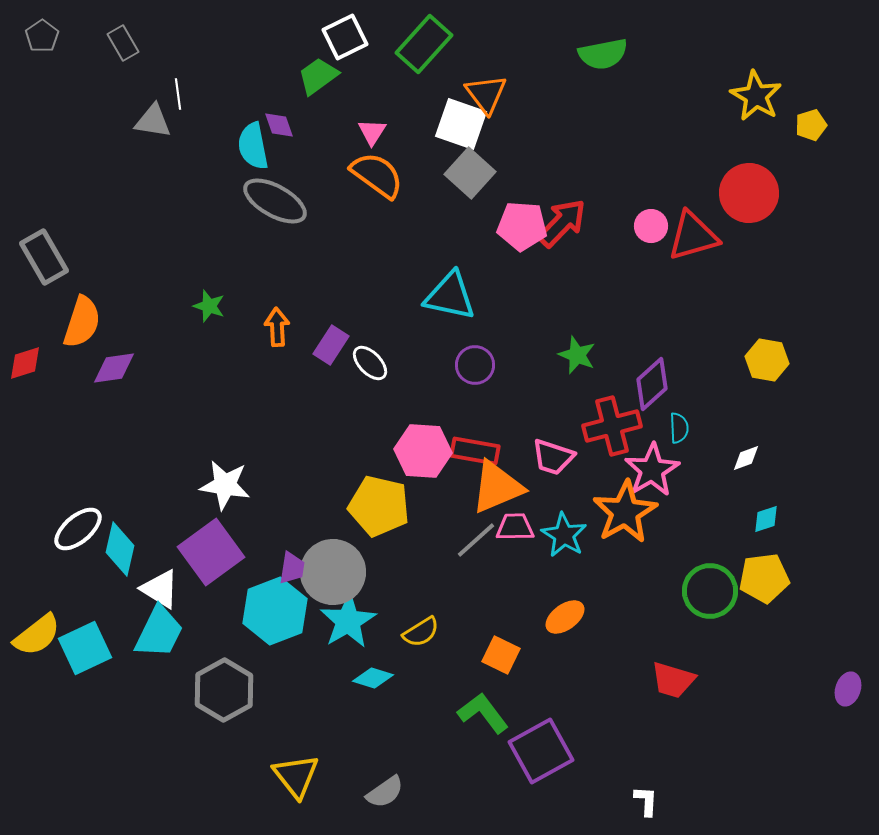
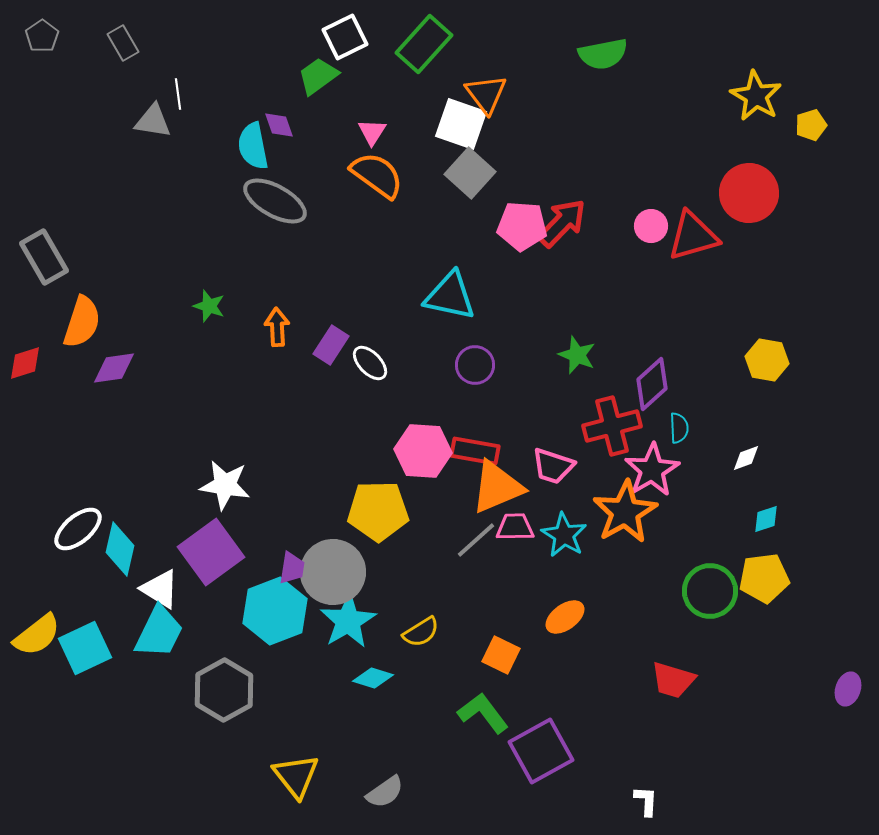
pink trapezoid at (553, 457): moved 9 px down
yellow pentagon at (379, 506): moved 1 px left, 5 px down; rotated 14 degrees counterclockwise
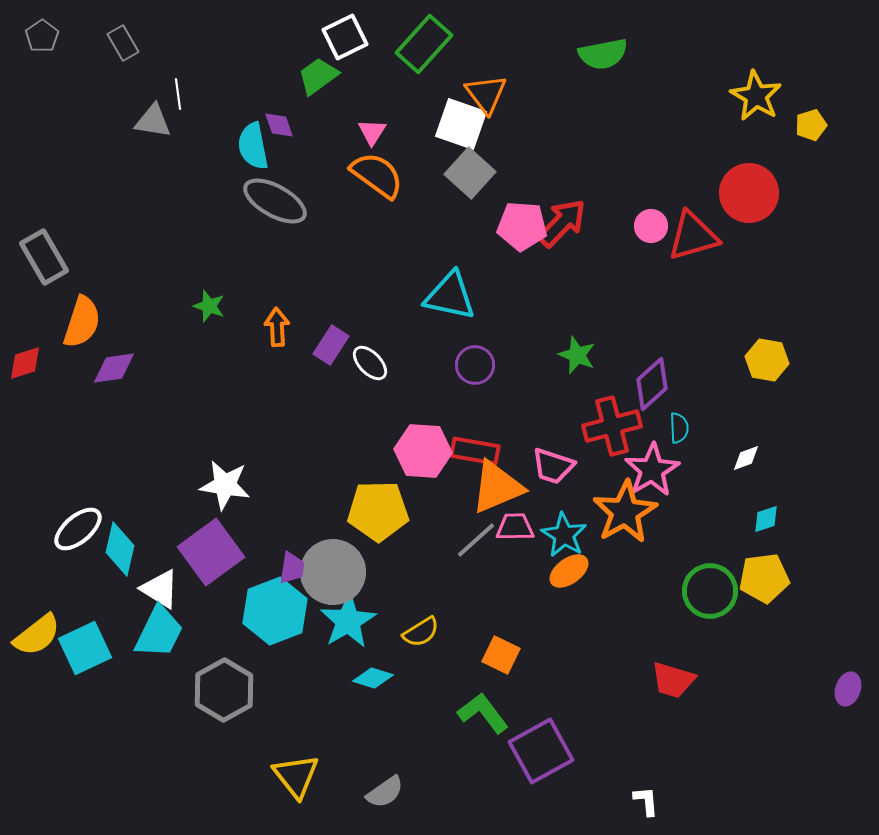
orange ellipse at (565, 617): moved 4 px right, 46 px up
white L-shape at (646, 801): rotated 8 degrees counterclockwise
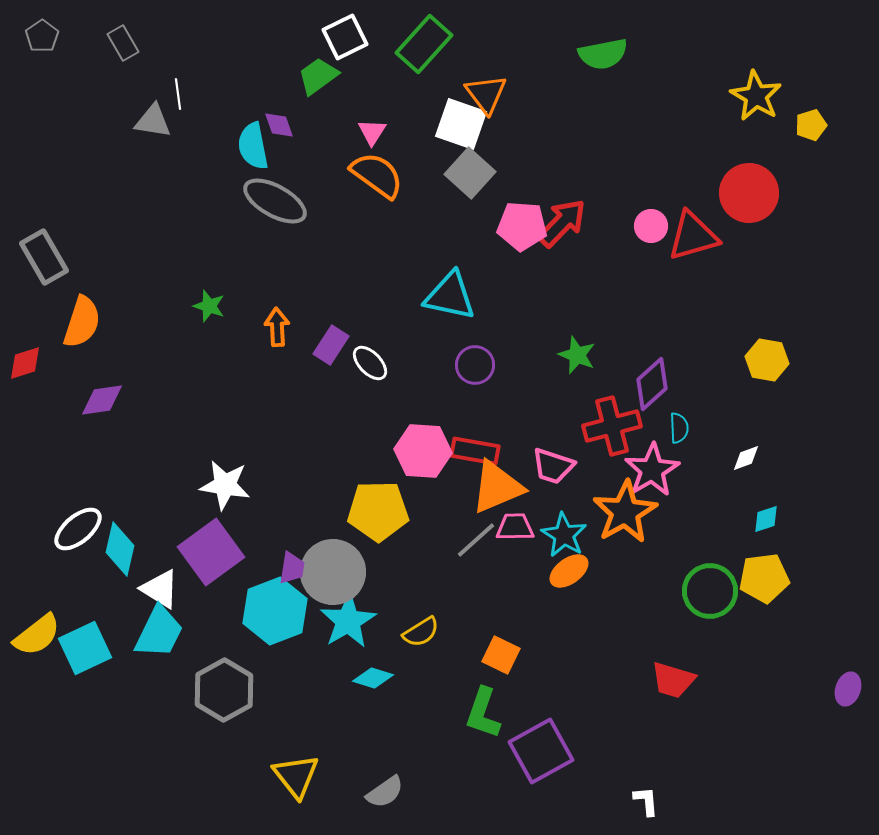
purple diamond at (114, 368): moved 12 px left, 32 px down
green L-shape at (483, 713): rotated 124 degrees counterclockwise
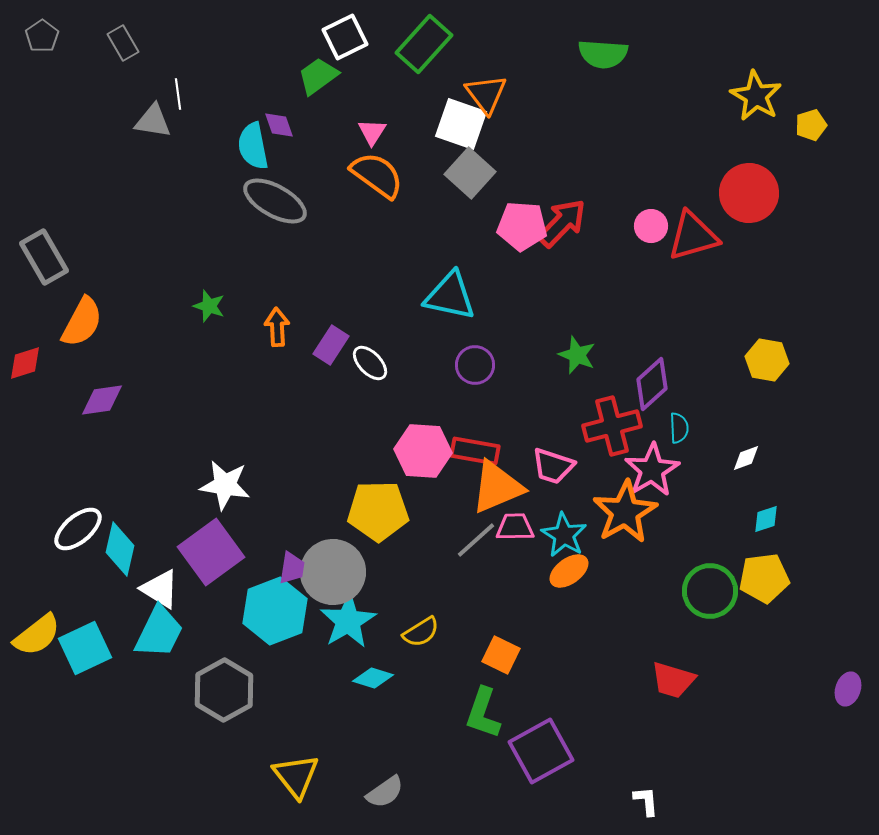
green semicircle at (603, 54): rotated 15 degrees clockwise
orange semicircle at (82, 322): rotated 10 degrees clockwise
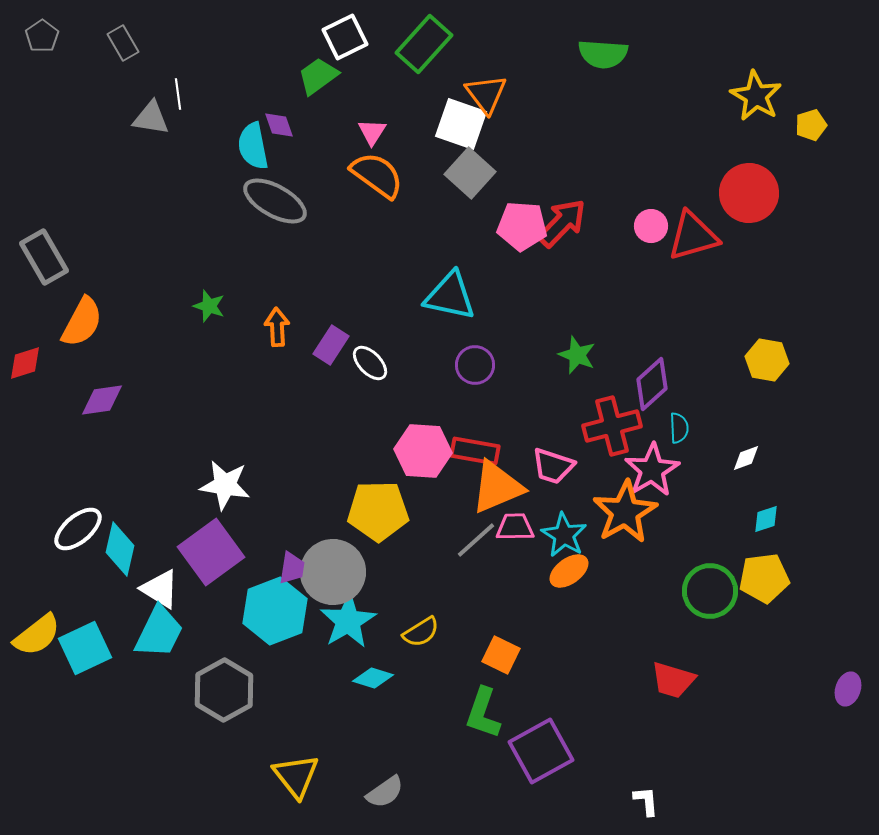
gray triangle at (153, 121): moved 2 px left, 3 px up
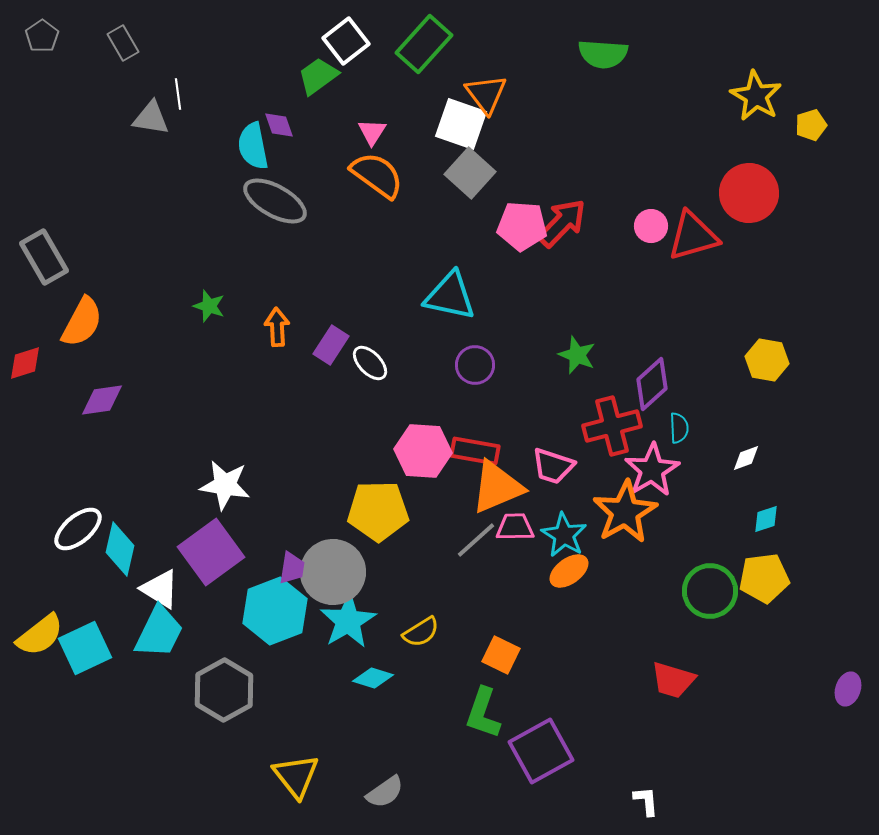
white square at (345, 37): moved 1 px right, 4 px down; rotated 12 degrees counterclockwise
yellow semicircle at (37, 635): moved 3 px right
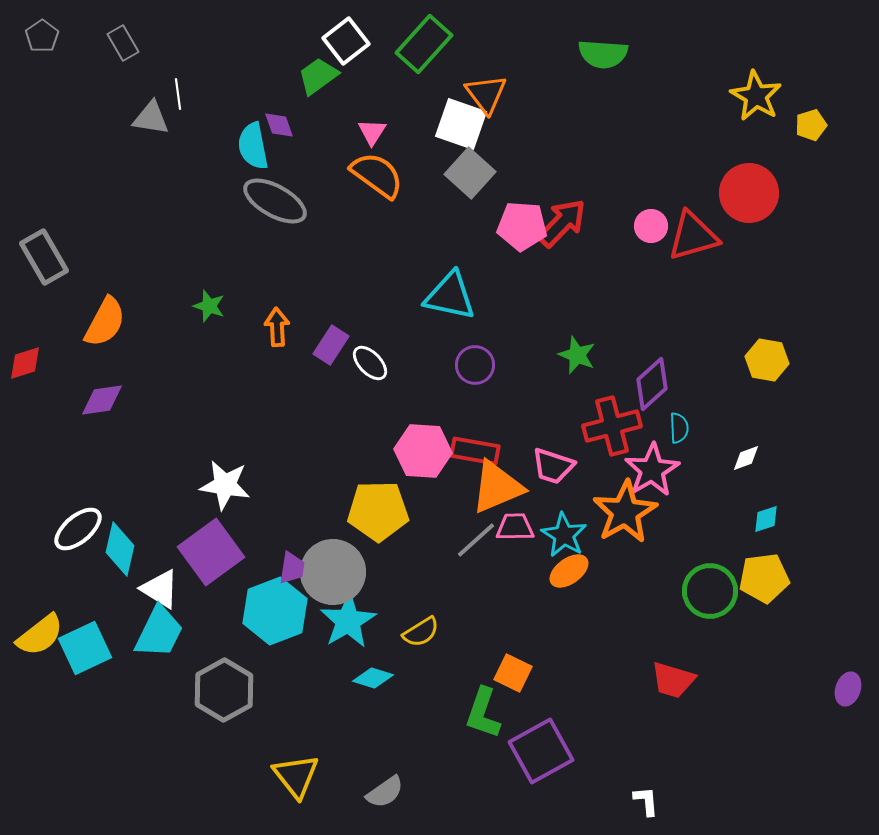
orange semicircle at (82, 322): moved 23 px right
orange square at (501, 655): moved 12 px right, 18 px down
